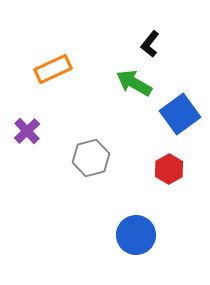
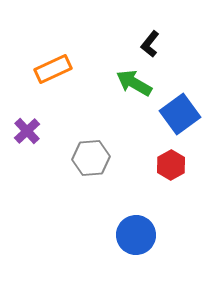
gray hexagon: rotated 9 degrees clockwise
red hexagon: moved 2 px right, 4 px up
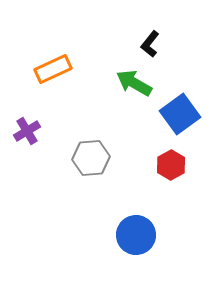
purple cross: rotated 12 degrees clockwise
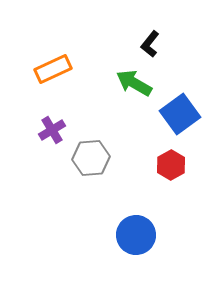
purple cross: moved 25 px right, 1 px up
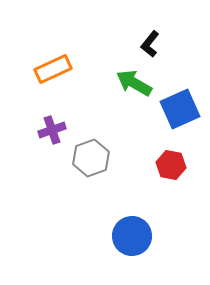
blue square: moved 5 px up; rotated 12 degrees clockwise
purple cross: rotated 12 degrees clockwise
gray hexagon: rotated 15 degrees counterclockwise
red hexagon: rotated 20 degrees counterclockwise
blue circle: moved 4 px left, 1 px down
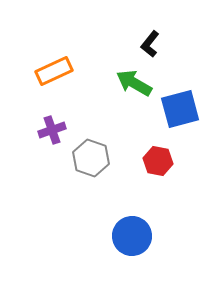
orange rectangle: moved 1 px right, 2 px down
blue square: rotated 9 degrees clockwise
gray hexagon: rotated 21 degrees counterclockwise
red hexagon: moved 13 px left, 4 px up
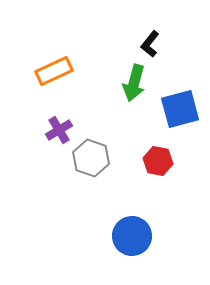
green arrow: rotated 105 degrees counterclockwise
purple cross: moved 7 px right; rotated 12 degrees counterclockwise
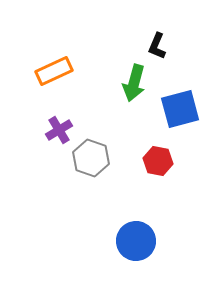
black L-shape: moved 7 px right, 2 px down; rotated 16 degrees counterclockwise
blue circle: moved 4 px right, 5 px down
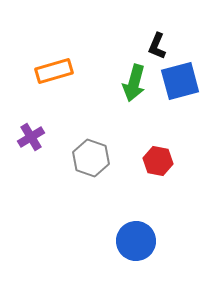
orange rectangle: rotated 9 degrees clockwise
blue square: moved 28 px up
purple cross: moved 28 px left, 7 px down
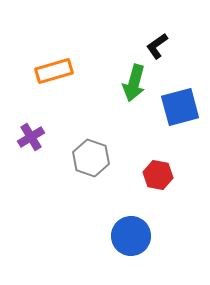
black L-shape: rotated 32 degrees clockwise
blue square: moved 26 px down
red hexagon: moved 14 px down
blue circle: moved 5 px left, 5 px up
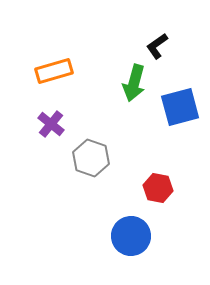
purple cross: moved 20 px right, 13 px up; rotated 20 degrees counterclockwise
red hexagon: moved 13 px down
